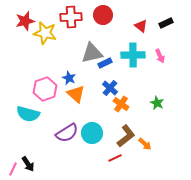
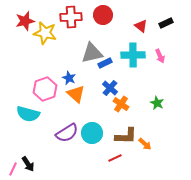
brown L-shape: rotated 40 degrees clockwise
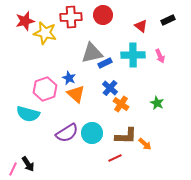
black rectangle: moved 2 px right, 3 px up
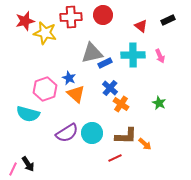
green star: moved 2 px right
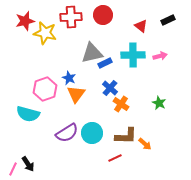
pink arrow: rotated 80 degrees counterclockwise
orange triangle: rotated 24 degrees clockwise
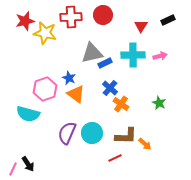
red triangle: rotated 24 degrees clockwise
orange triangle: rotated 30 degrees counterclockwise
purple semicircle: rotated 145 degrees clockwise
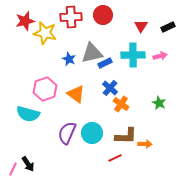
black rectangle: moved 7 px down
blue star: moved 19 px up
orange arrow: rotated 40 degrees counterclockwise
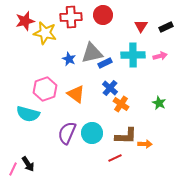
black rectangle: moved 2 px left
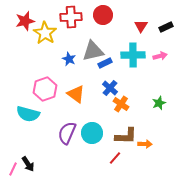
yellow star: rotated 20 degrees clockwise
gray triangle: moved 1 px right, 2 px up
green star: rotated 24 degrees clockwise
red line: rotated 24 degrees counterclockwise
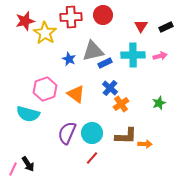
orange cross: rotated 21 degrees clockwise
red line: moved 23 px left
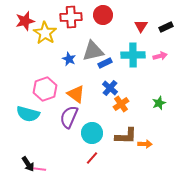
purple semicircle: moved 2 px right, 16 px up
pink line: moved 26 px right; rotated 72 degrees clockwise
